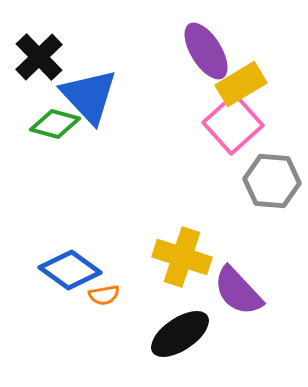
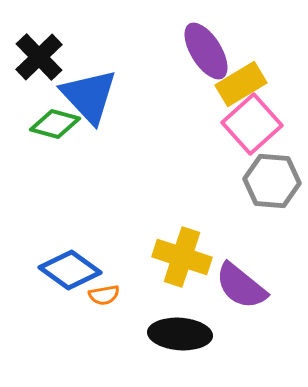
pink square: moved 19 px right
purple semicircle: moved 3 px right, 5 px up; rotated 8 degrees counterclockwise
black ellipse: rotated 38 degrees clockwise
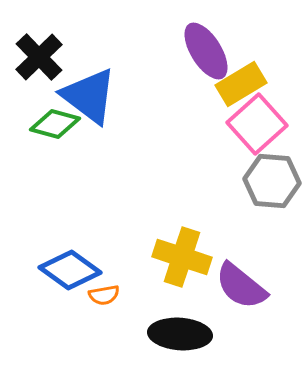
blue triangle: rotated 10 degrees counterclockwise
pink square: moved 5 px right
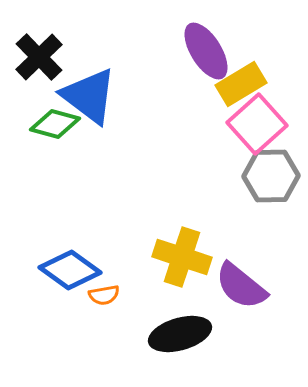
gray hexagon: moved 1 px left, 5 px up; rotated 6 degrees counterclockwise
black ellipse: rotated 20 degrees counterclockwise
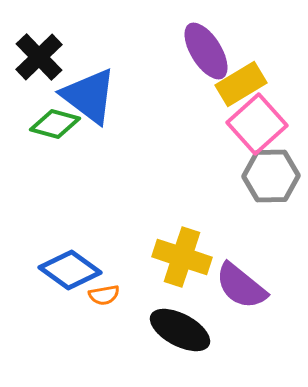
black ellipse: moved 4 px up; rotated 44 degrees clockwise
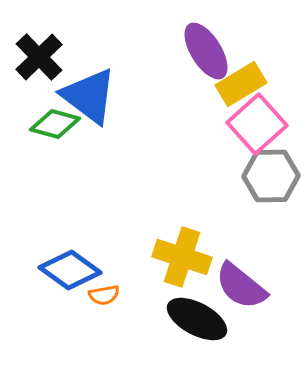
black ellipse: moved 17 px right, 11 px up
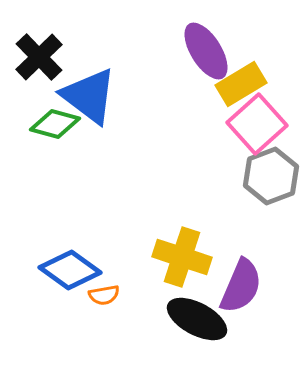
gray hexagon: rotated 20 degrees counterclockwise
purple semicircle: rotated 106 degrees counterclockwise
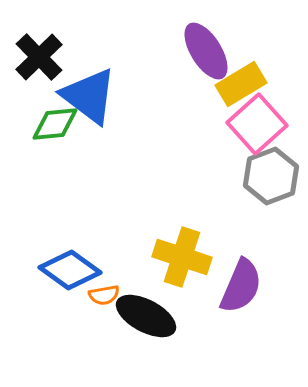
green diamond: rotated 21 degrees counterclockwise
black ellipse: moved 51 px left, 3 px up
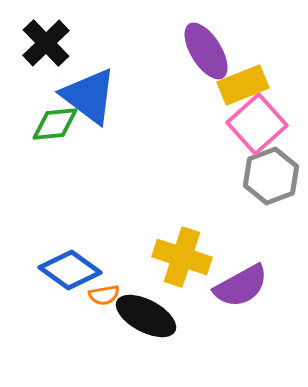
black cross: moved 7 px right, 14 px up
yellow rectangle: moved 2 px right, 1 px down; rotated 9 degrees clockwise
purple semicircle: rotated 38 degrees clockwise
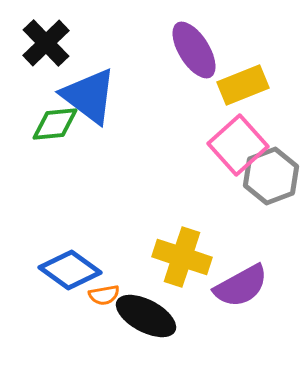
purple ellipse: moved 12 px left, 1 px up
pink square: moved 19 px left, 21 px down
